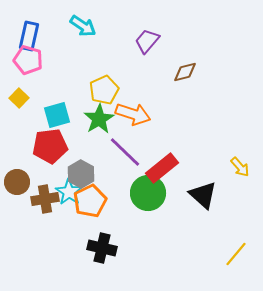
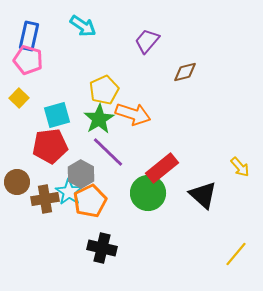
purple line: moved 17 px left
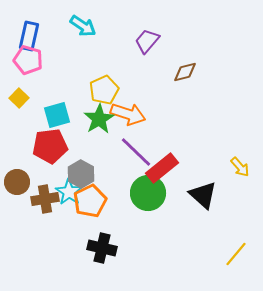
orange arrow: moved 5 px left
purple line: moved 28 px right
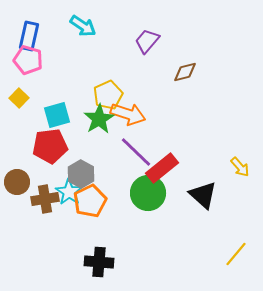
yellow pentagon: moved 4 px right, 5 px down
black cross: moved 3 px left, 14 px down; rotated 8 degrees counterclockwise
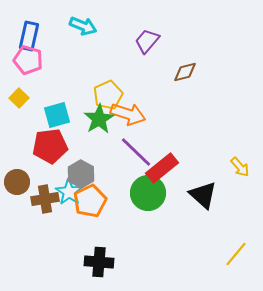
cyan arrow: rotated 12 degrees counterclockwise
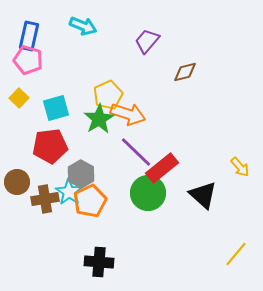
cyan square: moved 1 px left, 7 px up
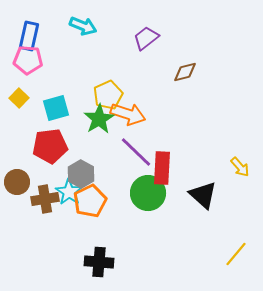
purple trapezoid: moved 1 px left, 3 px up; rotated 12 degrees clockwise
pink pentagon: rotated 12 degrees counterclockwise
red rectangle: rotated 48 degrees counterclockwise
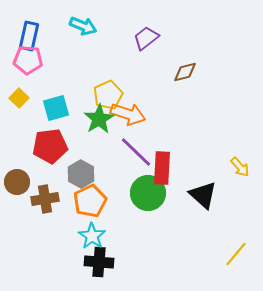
cyan star: moved 23 px right, 44 px down
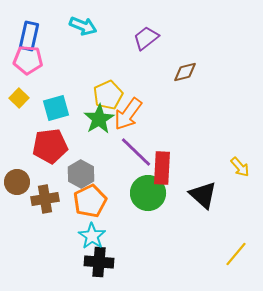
orange arrow: rotated 108 degrees clockwise
